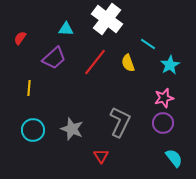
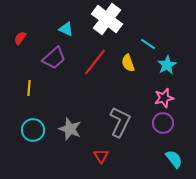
cyan triangle: rotated 21 degrees clockwise
cyan star: moved 3 px left
gray star: moved 2 px left
cyan semicircle: moved 1 px down
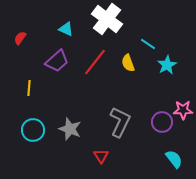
purple trapezoid: moved 3 px right, 3 px down
pink star: moved 19 px right, 12 px down; rotated 12 degrees clockwise
purple circle: moved 1 px left, 1 px up
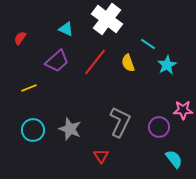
yellow line: rotated 63 degrees clockwise
purple circle: moved 3 px left, 5 px down
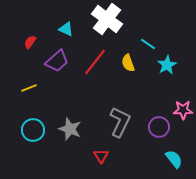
red semicircle: moved 10 px right, 4 px down
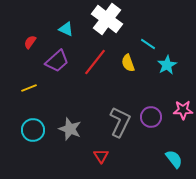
purple circle: moved 8 px left, 10 px up
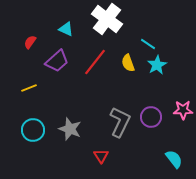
cyan star: moved 10 px left
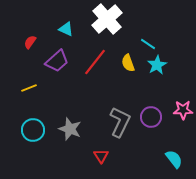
white cross: rotated 12 degrees clockwise
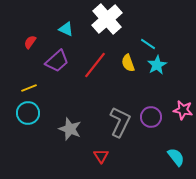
red line: moved 3 px down
pink star: rotated 12 degrees clockwise
cyan circle: moved 5 px left, 17 px up
cyan semicircle: moved 2 px right, 2 px up
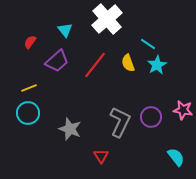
cyan triangle: moved 1 px left, 1 px down; rotated 28 degrees clockwise
